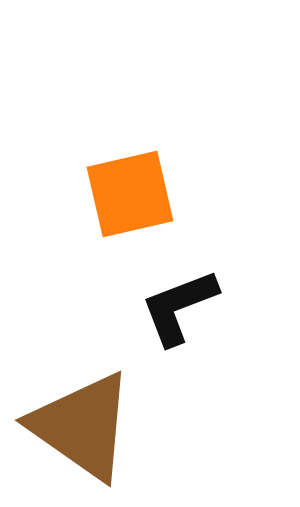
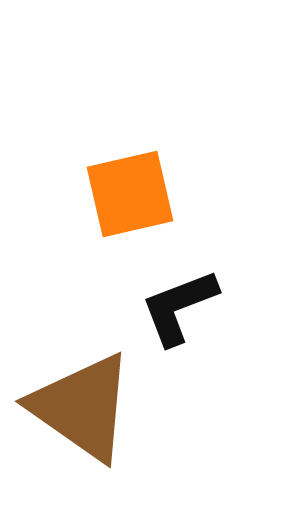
brown triangle: moved 19 px up
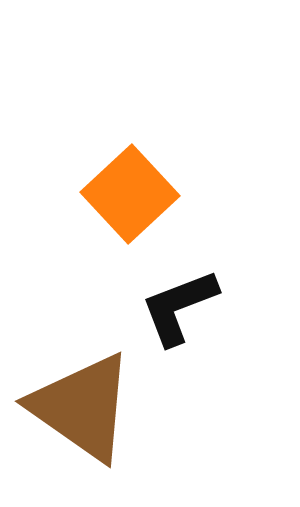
orange square: rotated 30 degrees counterclockwise
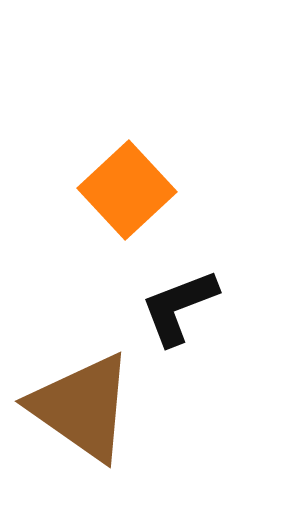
orange square: moved 3 px left, 4 px up
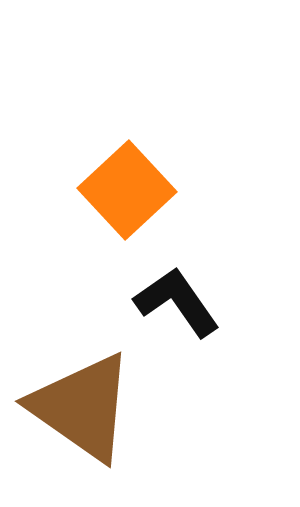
black L-shape: moved 2 px left, 5 px up; rotated 76 degrees clockwise
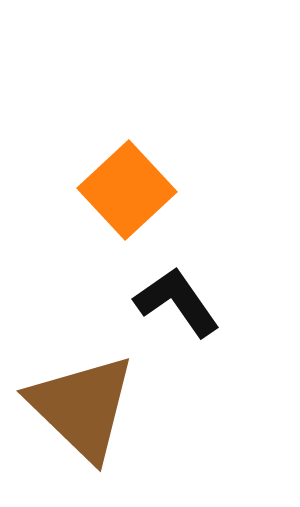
brown triangle: rotated 9 degrees clockwise
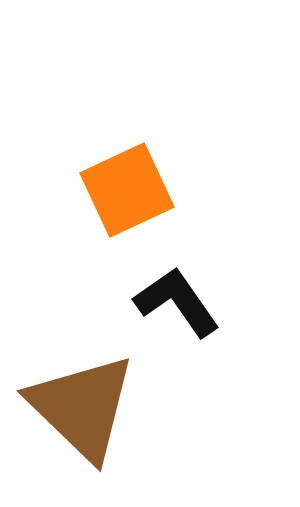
orange square: rotated 18 degrees clockwise
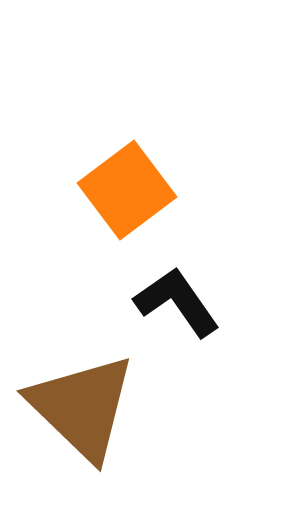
orange square: rotated 12 degrees counterclockwise
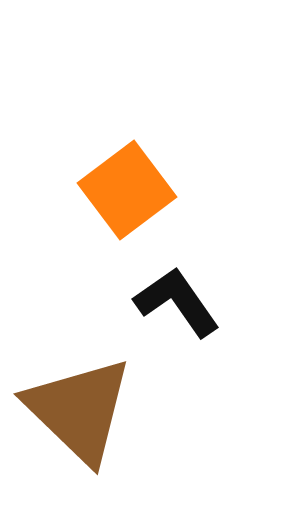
brown triangle: moved 3 px left, 3 px down
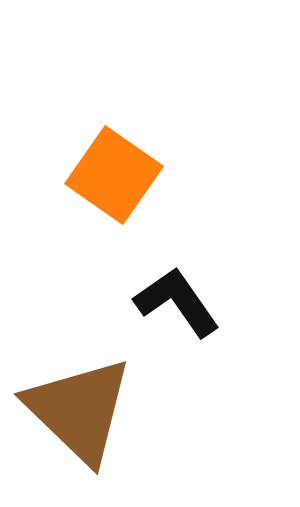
orange square: moved 13 px left, 15 px up; rotated 18 degrees counterclockwise
